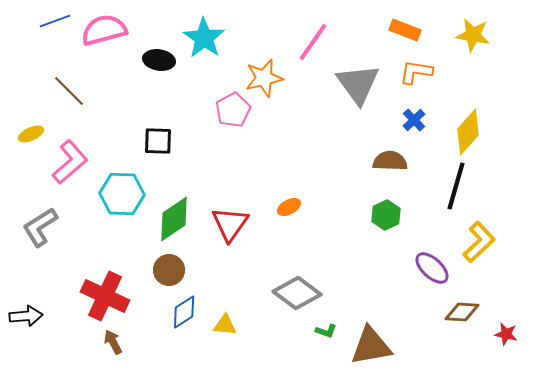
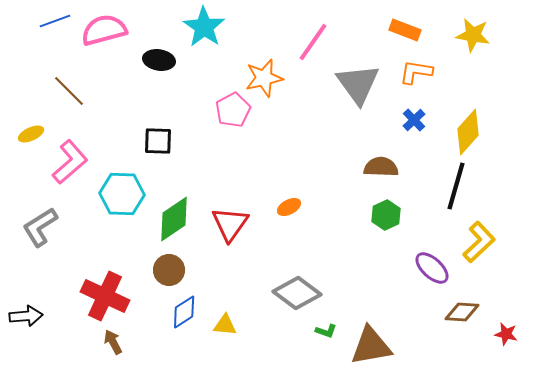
cyan star: moved 11 px up
brown semicircle: moved 9 px left, 6 px down
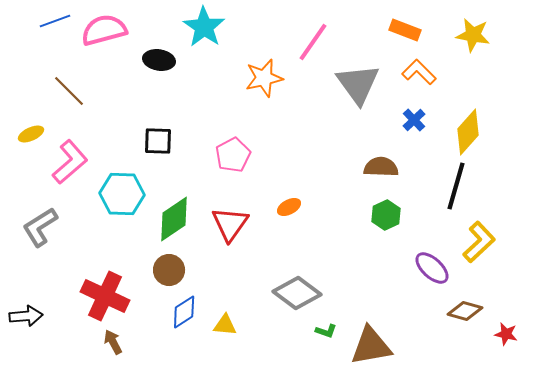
orange L-shape: moved 3 px right; rotated 36 degrees clockwise
pink pentagon: moved 45 px down
brown diamond: moved 3 px right, 1 px up; rotated 12 degrees clockwise
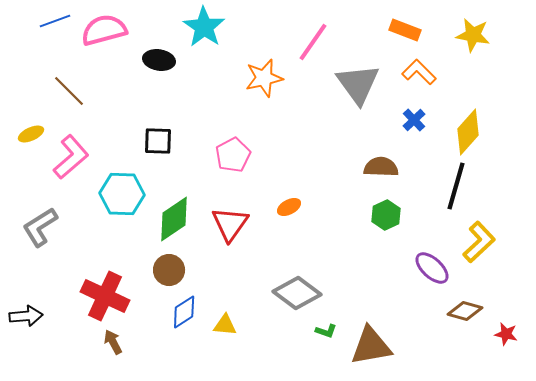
pink L-shape: moved 1 px right, 5 px up
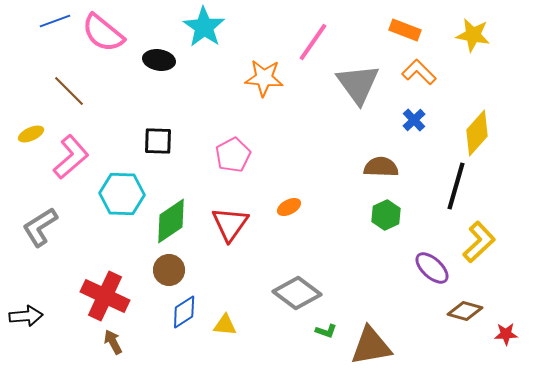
pink semicircle: moved 1 px left, 3 px down; rotated 126 degrees counterclockwise
orange star: rotated 18 degrees clockwise
yellow diamond: moved 9 px right, 1 px down
green diamond: moved 3 px left, 2 px down
red star: rotated 15 degrees counterclockwise
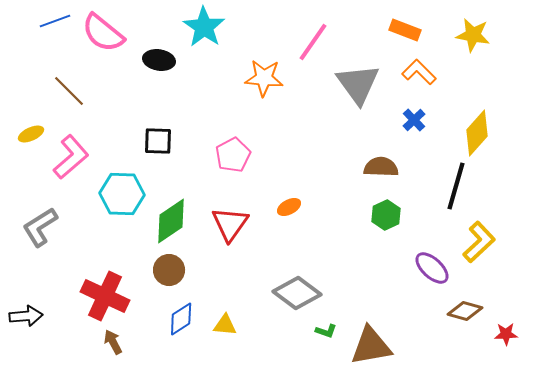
blue diamond: moved 3 px left, 7 px down
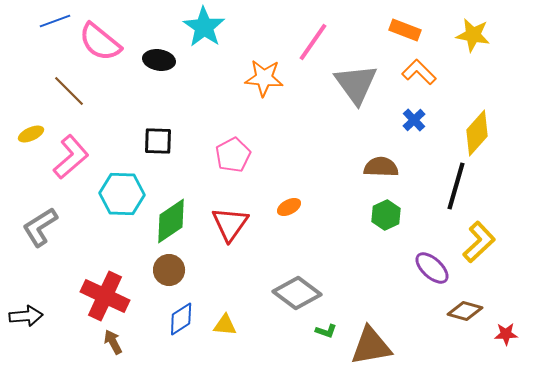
pink semicircle: moved 3 px left, 9 px down
gray triangle: moved 2 px left
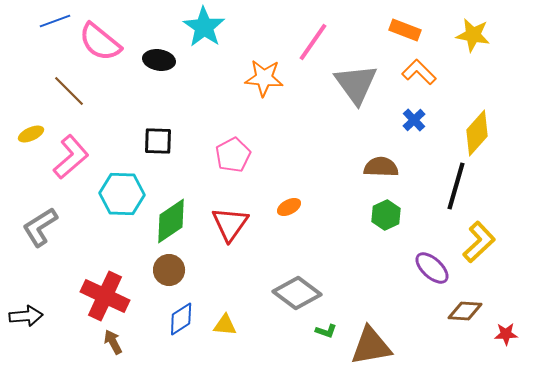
brown diamond: rotated 12 degrees counterclockwise
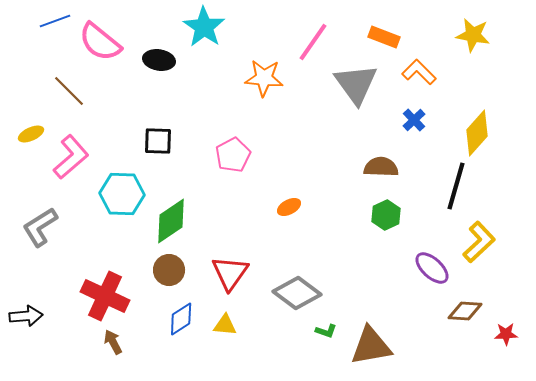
orange rectangle: moved 21 px left, 7 px down
red triangle: moved 49 px down
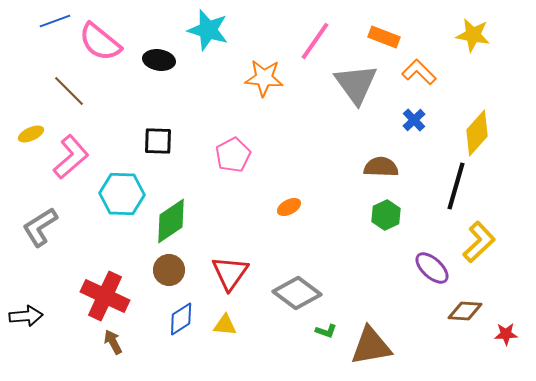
cyan star: moved 4 px right, 3 px down; rotated 18 degrees counterclockwise
pink line: moved 2 px right, 1 px up
